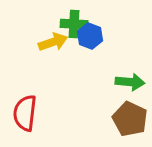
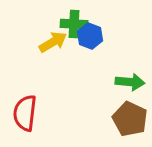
yellow arrow: rotated 12 degrees counterclockwise
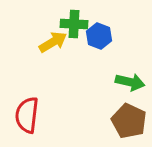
blue hexagon: moved 9 px right
green arrow: rotated 8 degrees clockwise
red semicircle: moved 2 px right, 2 px down
brown pentagon: moved 1 px left, 2 px down
